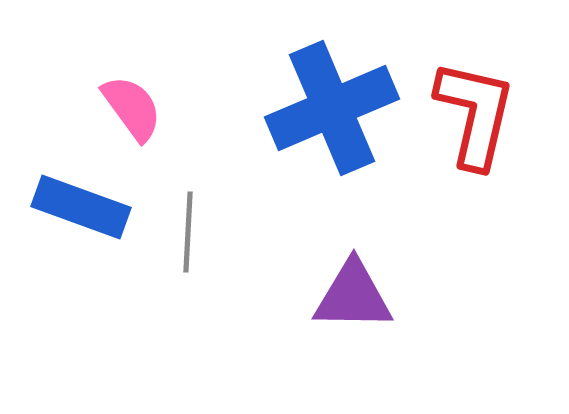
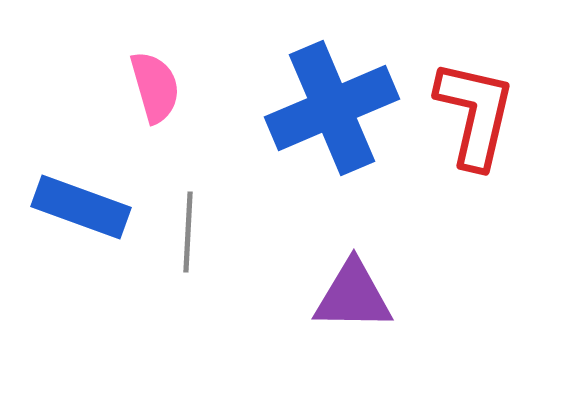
pink semicircle: moved 23 px right, 21 px up; rotated 20 degrees clockwise
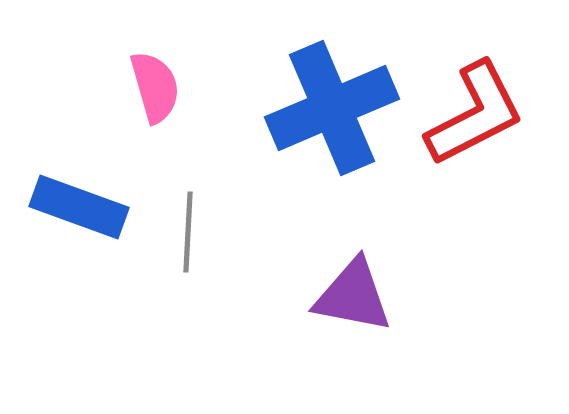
red L-shape: rotated 50 degrees clockwise
blue rectangle: moved 2 px left
purple triangle: rotated 10 degrees clockwise
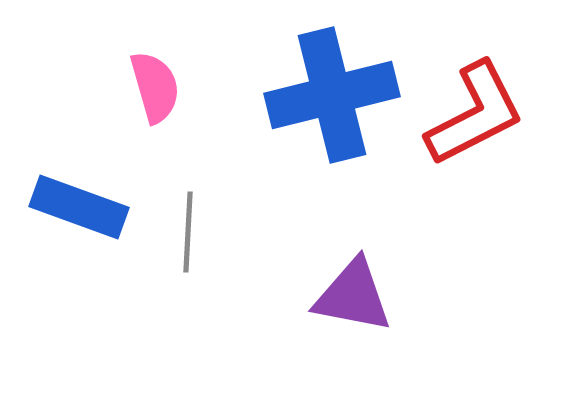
blue cross: moved 13 px up; rotated 9 degrees clockwise
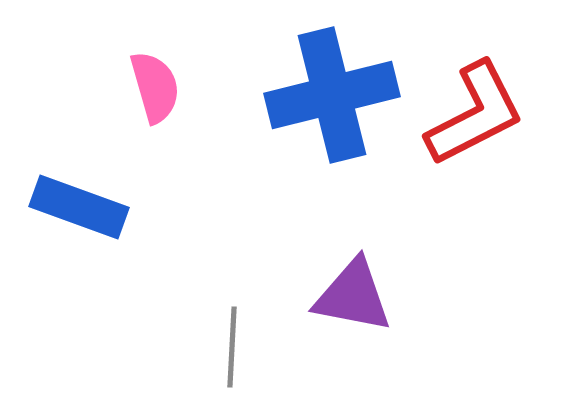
gray line: moved 44 px right, 115 px down
